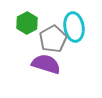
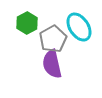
cyan ellipse: moved 5 px right; rotated 24 degrees counterclockwise
purple semicircle: moved 6 px right; rotated 120 degrees counterclockwise
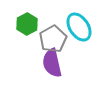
green hexagon: moved 1 px down
purple semicircle: moved 1 px up
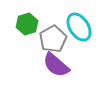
green hexagon: rotated 10 degrees clockwise
purple semicircle: moved 4 px right, 2 px down; rotated 36 degrees counterclockwise
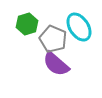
gray pentagon: rotated 20 degrees counterclockwise
purple semicircle: moved 1 px up
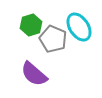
green hexagon: moved 4 px right, 1 px down
purple semicircle: moved 22 px left, 10 px down
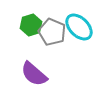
cyan ellipse: rotated 12 degrees counterclockwise
gray pentagon: moved 1 px left, 7 px up
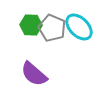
green hexagon: rotated 20 degrees clockwise
gray pentagon: moved 4 px up
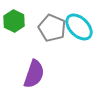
green hexagon: moved 17 px left, 4 px up; rotated 25 degrees clockwise
purple semicircle: rotated 112 degrees counterclockwise
